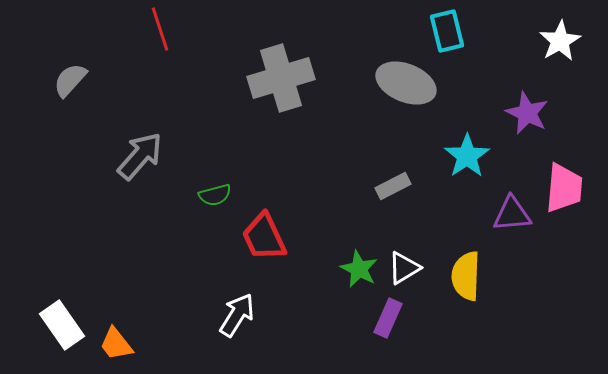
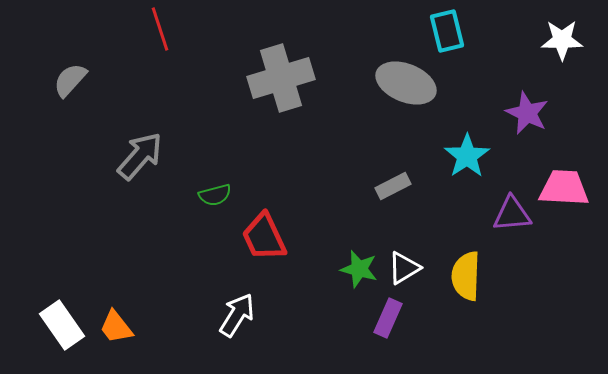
white star: moved 2 px right, 1 px up; rotated 30 degrees clockwise
pink trapezoid: rotated 92 degrees counterclockwise
green star: rotated 12 degrees counterclockwise
orange trapezoid: moved 17 px up
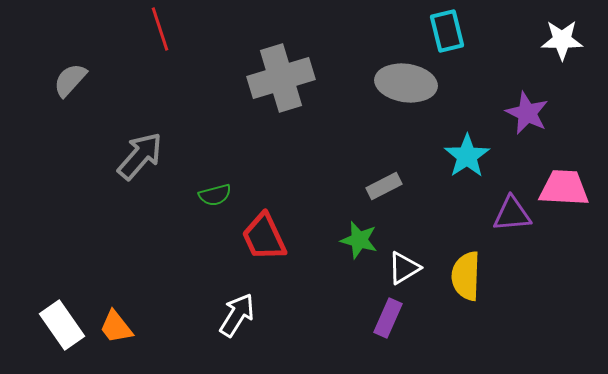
gray ellipse: rotated 14 degrees counterclockwise
gray rectangle: moved 9 px left
green star: moved 29 px up
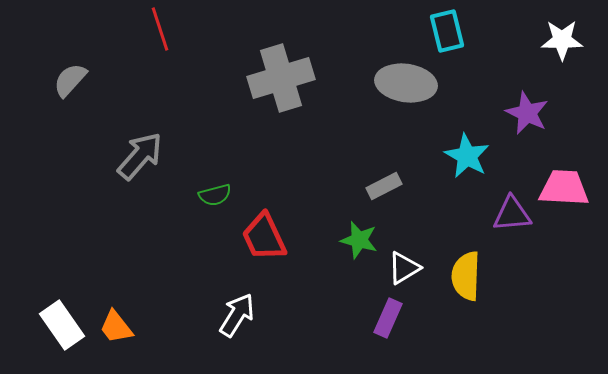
cyan star: rotated 9 degrees counterclockwise
